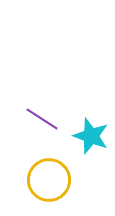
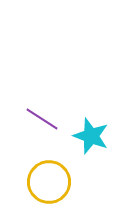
yellow circle: moved 2 px down
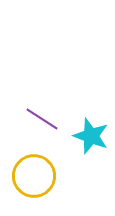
yellow circle: moved 15 px left, 6 px up
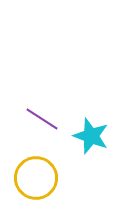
yellow circle: moved 2 px right, 2 px down
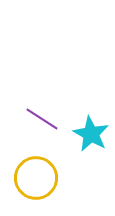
cyan star: moved 2 px up; rotated 9 degrees clockwise
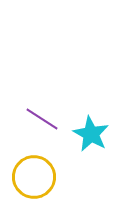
yellow circle: moved 2 px left, 1 px up
